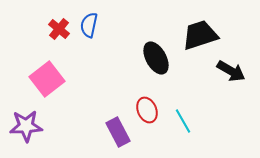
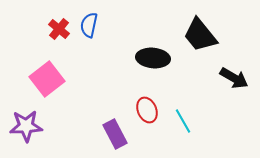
black trapezoid: rotated 111 degrees counterclockwise
black ellipse: moved 3 px left; rotated 56 degrees counterclockwise
black arrow: moved 3 px right, 7 px down
purple rectangle: moved 3 px left, 2 px down
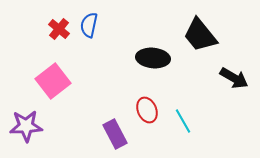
pink square: moved 6 px right, 2 px down
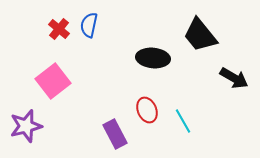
purple star: rotated 12 degrees counterclockwise
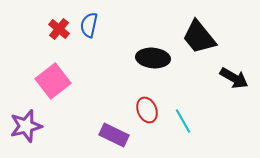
black trapezoid: moved 1 px left, 2 px down
purple rectangle: moved 1 px left, 1 px down; rotated 36 degrees counterclockwise
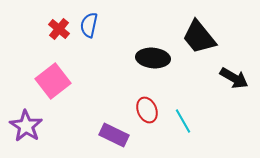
purple star: rotated 24 degrees counterclockwise
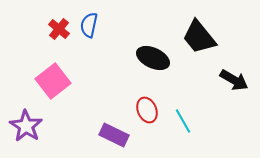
black ellipse: rotated 20 degrees clockwise
black arrow: moved 2 px down
